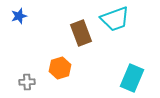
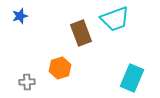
blue star: moved 1 px right
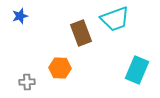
orange hexagon: rotated 20 degrees clockwise
cyan rectangle: moved 5 px right, 8 px up
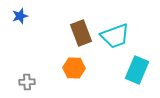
cyan trapezoid: moved 17 px down
orange hexagon: moved 14 px right
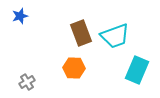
gray cross: rotated 28 degrees counterclockwise
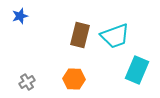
brown rectangle: moved 1 px left, 2 px down; rotated 35 degrees clockwise
orange hexagon: moved 11 px down
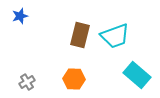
cyan rectangle: moved 5 px down; rotated 72 degrees counterclockwise
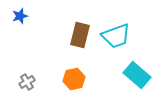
cyan trapezoid: moved 1 px right
orange hexagon: rotated 15 degrees counterclockwise
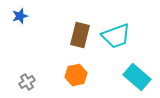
cyan rectangle: moved 2 px down
orange hexagon: moved 2 px right, 4 px up
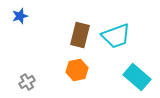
orange hexagon: moved 1 px right, 5 px up
